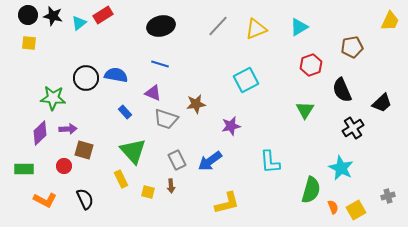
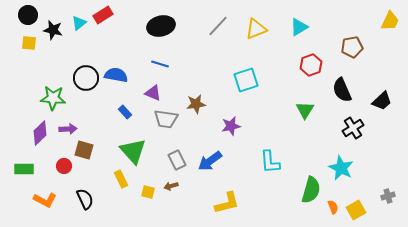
black star at (53, 16): moved 14 px down
cyan square at (246, 80): rotated 10 degrees clockwise
black trapezoid at (382, 103): moved 2 px up
gray trapezoid at (166, 119): rotated 10 degrees counterclockwise
brown arrow at (171, 186): rotated 80 degrees clockwise
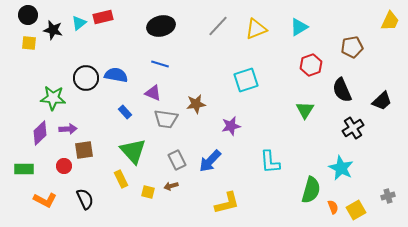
red rectangle at (103, 15): moved 2 px down; rotated 18 degrees clockwise
brown square at (84, 150): rotated 24 degrees counterclockwise
blue arrow at (210, 161): rotated 10 degrees counterclockwise
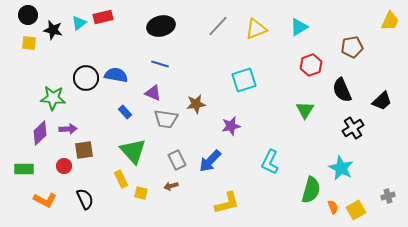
cyan square at (246, 80): moved 2 px left
cyan L-shape at (270, 162): rotated 30 degrees clockwise
yellow square at (148, 192): moved 7 px left, 1 px down
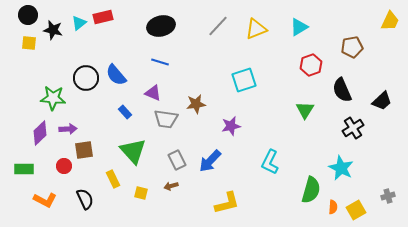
blue line at (160, 64): moved 2 px up
blue semicircle at (116, 75): rotated 140 degrees counterclockwise
yellow rectangle at (121, 179): moved 8 px left
orange semicircle at (333, 207): rotated 24 degrees clockwise
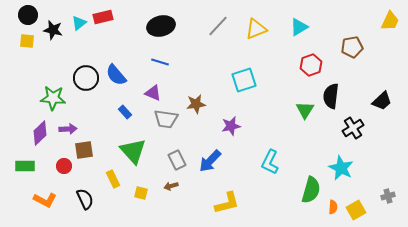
yellow square at (29, 43): moved 2 px left, 2 px up
black semicircle at (342, 90): moved 11 px left, 6 px down; rotated 30 degrees clockwise
green rectangle at (24, 169): moved 1 px right, 3 px up
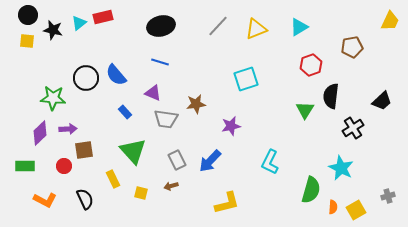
cyan square at (244, 80): moved 2 px right, 1 px up
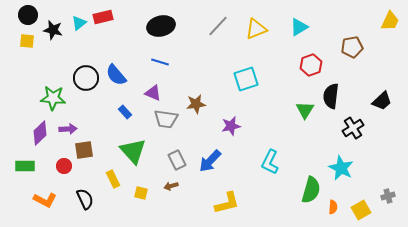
yellow square at (356, 210): moved 5 px right
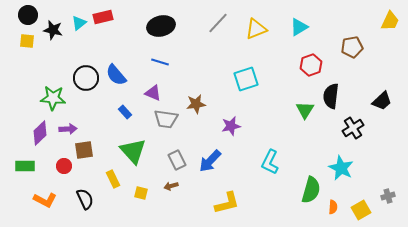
gray line at (218, 26): moved 3 px up
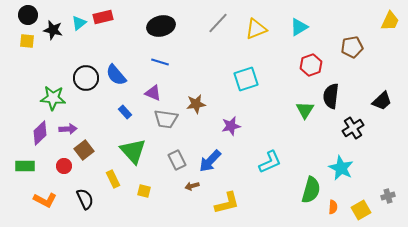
brown square at (84, 150): rotated 30 degrees counterclockwise
cyan L-shape at (270, 162): rotated 140 degrees counterclockwise
brown arrow at (171, 186): moved 21 px right
yellow square at (141, 193): moved 3 px right, 2 px up
